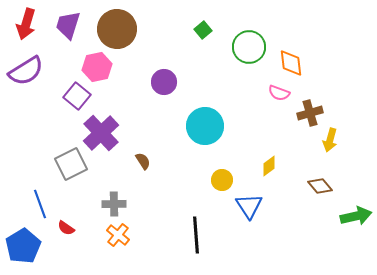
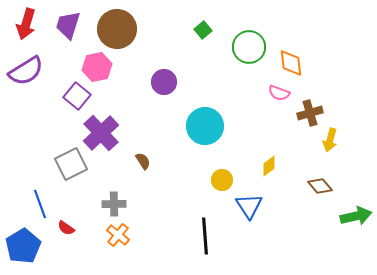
black line: moved 9 px right, 1 px down
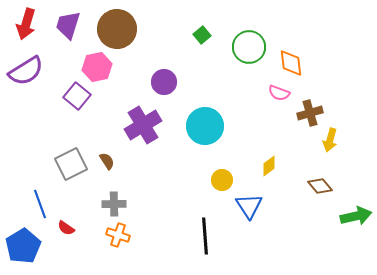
green square: moved 1 px left, 5 px down
purple cross: moved 42 px right, 8 px up; rotated 12 degrees clockwise
brown semicircle: moved 36 px left
orange cross: rotated 20 degrees counterclockwise
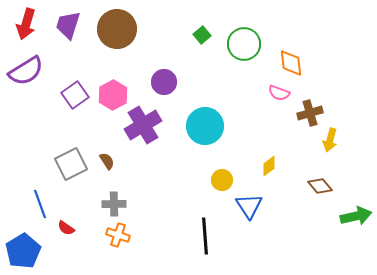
green circle: moved 5 px left, 3 px up
pink hexagon: moved 16 px right, 28 px down; rotated 16 degrees counterclockwise
purple square: moved 2 px left, 1 px up; rotated 16 degrees clockwise
blue pentagon: moved 5 px down
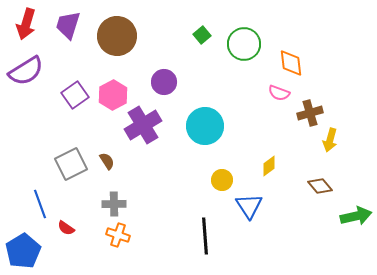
brown circle: moved 7 px down
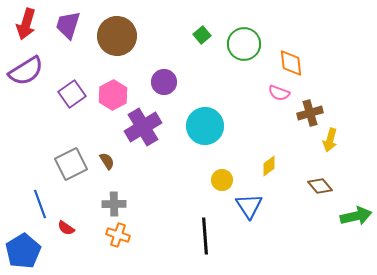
purple square: moved 3 px left, 1 px up
purple cross: moved 2 px down
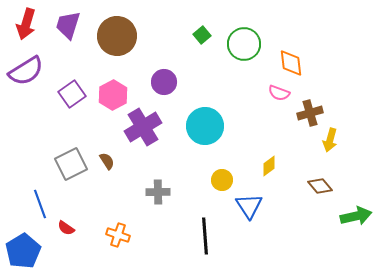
gray cross: moved 44 px right, 12 px up
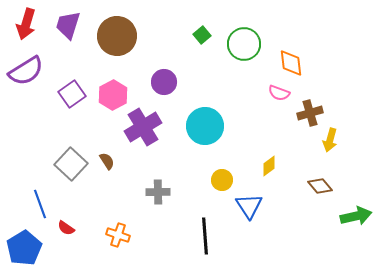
gray square: rotated 20 degrees counterclockwise
blue pentagon: moved 1 px right, 3 px up
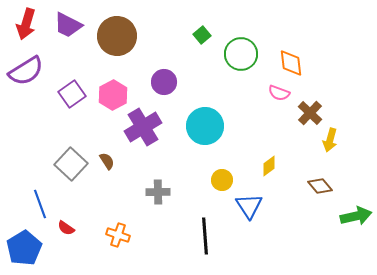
purple trapezoid: rotated 80 degrees counterclockwise
green circle: moved 3 px left, 10 px down
brown cross: rotated 30 degrees counterclockwise
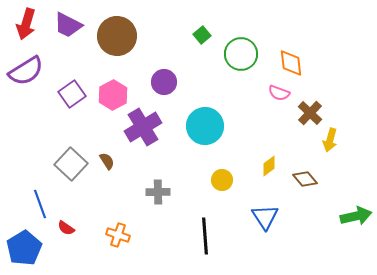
brown diamond: moved 15 px left, 7 px up
blue triangle: moved 16 px right, 11 px down
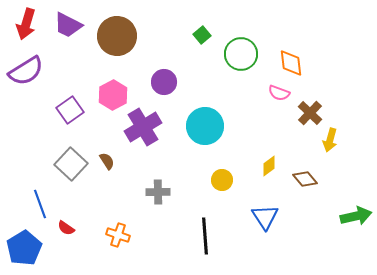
purple square: moved 2 px left, 16 px down
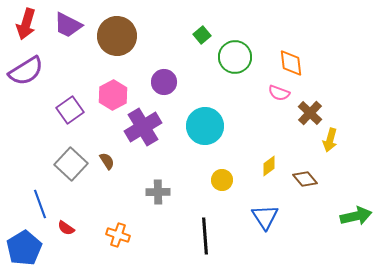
green circle: moved 6 px left, 3 px down
